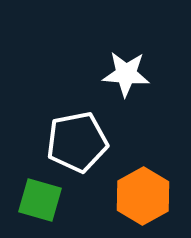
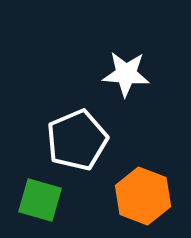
white pentagon: moved 2 px up; rotated 12 degrees counterclockwise
orange hexagon: rotated 10 degrees counterclockwise
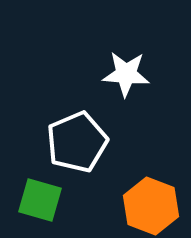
white pentagon: moved 2 px down
orange hexagon: moved 8 px right, 10 px down
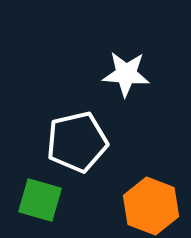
white pentagon: rotated 10 degrees clockwise
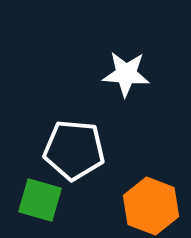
white pentagon: moved 3 px left, 8 px down; rotated 18 degrees clockwise
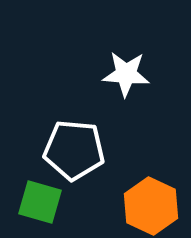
green square: moved 2 px down
orange hexagon: rotated 4 degrees clockwise
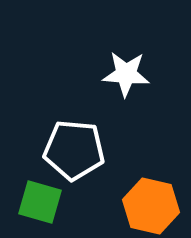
orange hexagon: rotated 12 degrees counterclockwise
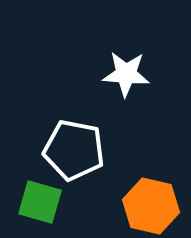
white pentagon: rotated 6 degrees clockwise
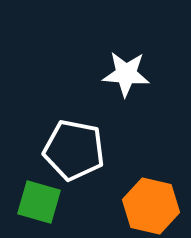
green square: moved 1 px left
